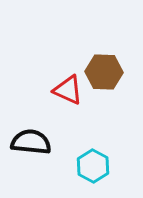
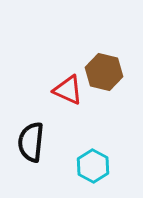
brown hexagon: rotated 12 degrees clockwise
black semicircle: rotated 90 degrees counterclockwise
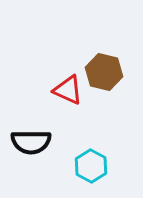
black semicircle: rotated 96 degrees counterclockwise
cyan hexagon: moved 2 px left
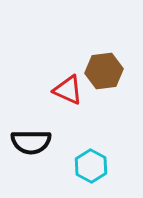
brown hexagon: moved 1 px up; rotated 21 degrees counterclockwise
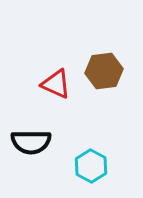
red triangle: moved 12 px left, 6 px up
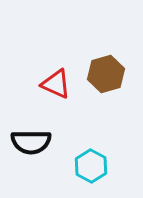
brown hexagon: moved 2 px right, 3 px down; rotated 9 degrees counterclockwise
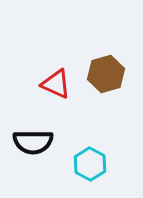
black semicircle: moved 2 px right
cyan hexagon: moved 1 px left, 2 px up
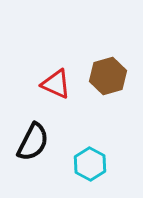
brown hexagon: moved 2 px right, 2 px down
black semicircle: rotated 63 degrees counterclockwise
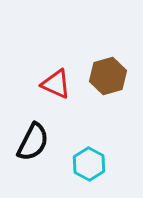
cyan hexagon: moved 1 px left
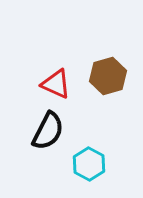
black semicircle: moved 15 px right, 11 px up
